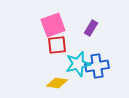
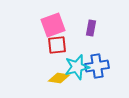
purple rectangle: rotated 21 degrees counterclockwise
cyan star: moved 1 px left, 3 px down
yellow diamond: moved 2 px right, 5 px up
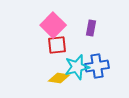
pink square: rotated 25 degrees counterclockwise
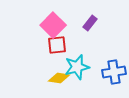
purple rectangle: moved 1 px left, 5 px up; rotated 28 degrees clockwise
blue cross: moved 17 px right, 6 px down
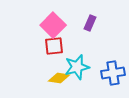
purple rectangle: rotated 14 degrees counterclockwise
red square: moved 3 px left, 1 px down
blue cross: moved 1 px left, 1 px down
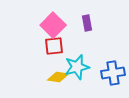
purple rectangle: moved 3 px left; rotated 35 degrees counterclockwise
yellow diamond: moved 1 px left, 1 px up
